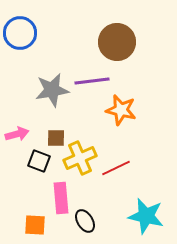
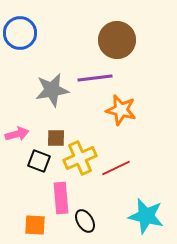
brown circle: moved 2 px up
purple line: moved 3 px right, 3 px up
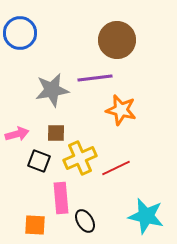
brown square: moved 5 px up
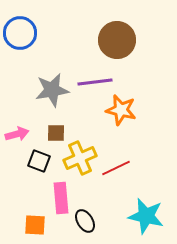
purple line: moved 4 px down
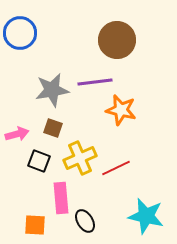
brown square: moved 3 px left, 5 px up; rotated 18 degrees clockwise
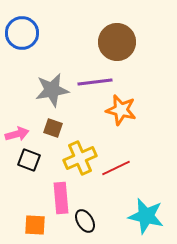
blue circle: moved 2 px right
brown circle: moved 2 px down
black square: moved 10 px left, 1 px up
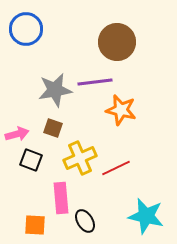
blue circle: moved 4 px right, 4 px up
gray star: moved 3 px right
black square: moved 2 px right
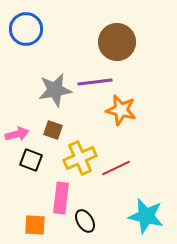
brown square: moved 2 px down
pink rectangle: rotated 12 degrees clockwise
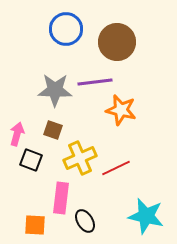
blue circle: moved 40 px right
gray star: rotated 12 degrees clockwise
pink arrow: rotated 60 degrees counterclockwise
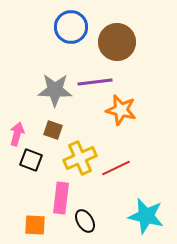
blue circle: moved 5 px right, 2 px up
